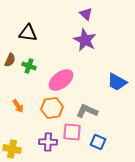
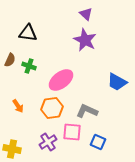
purple cross: rotated 36 degrees counterclockwise
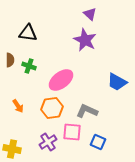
purple triangle: moved 4 px right
brown semicircle: rotated 24 degrees counterclockwise
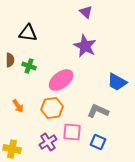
purple triangle: moved 4 px left, 2 px up
purple star: moved 6 px down
gray L-shape: moved 11 px right
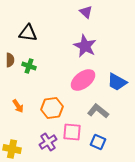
pink ellipse: moved 22 px right
gray L-shape: rotated 15 degrees clockwise
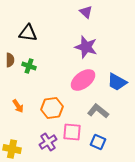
purple star: moved 1 px right, 1 px down; rotated 10 degrees counterclockwise
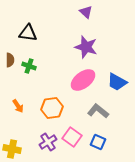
pink square: moved 5 px down; rotated 30 degrees clockwise
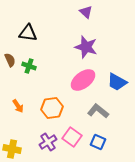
brown semicircle: rotated 24 degrees counterclockwise
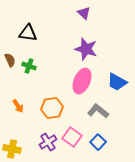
purple triangle: moved 2 px left, 1 px down
purple star: moved 2 px down
pink ellipse: moved 1 px left, 1 px down; rotated 30 degrees counterclockwise
blue square: rotated 21 degrees clockwise
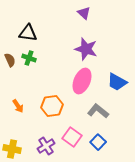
green cross: moved 8 px up
orange hexagon: moved 2 px up
purple cross: moved 2 px left, 4 px down
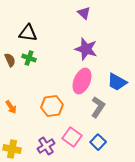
orange arrow: moved 7 px left, 1 px down
gray L-shape: moved 4 px up; rotated 85 degrees clockwise
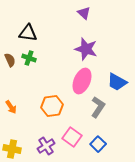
blue square: moved 2 px down
